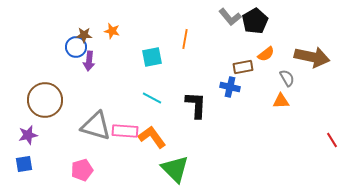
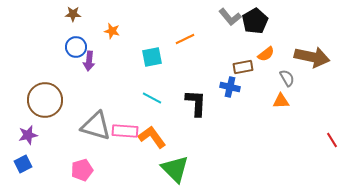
brown star: moved 11 px left, 21 px up
orange line: rotated 54 degrees clockwise
black L-shape: moved 2 px up
blue square: moved 1 px left; rotated 18 degrees counterclockwise
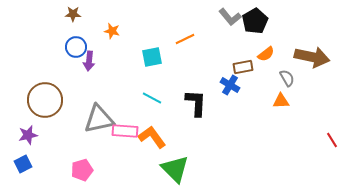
blue cross: moved 2 px up; rotated 18 degrees clockwise
gray triangle: moved 3 px right, 7 px up; rotated 28 degrees counterclockwise
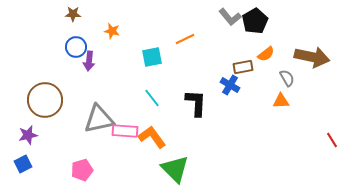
cyan line: rotated 24 degrees clockwise
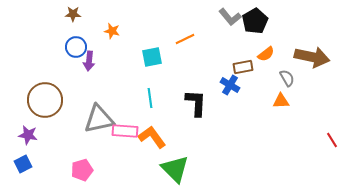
cyan line: moved 2 px left; rotated 30 degrees clockwise
purple star: rotated 24 degrees clockwise
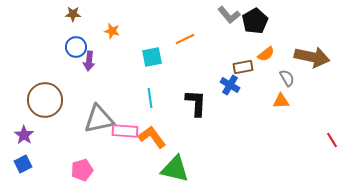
gray L-shape: moved 1 px left, 2 px up
purple star: moved 4 px left; rotated 24 degrees clockwise
green triangle: rotated 32 degrees counterclockwise
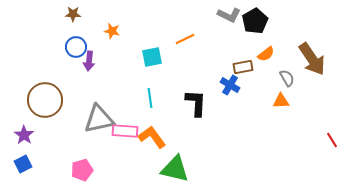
gray L-shape: rotated 25 degrees counterclockwise
brown arrow: moved 2 px down; rotated 44 degrees clockwise
